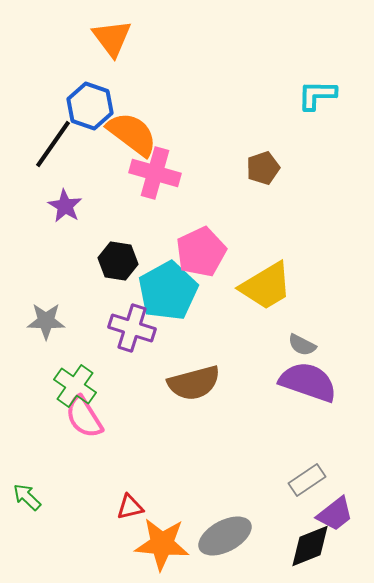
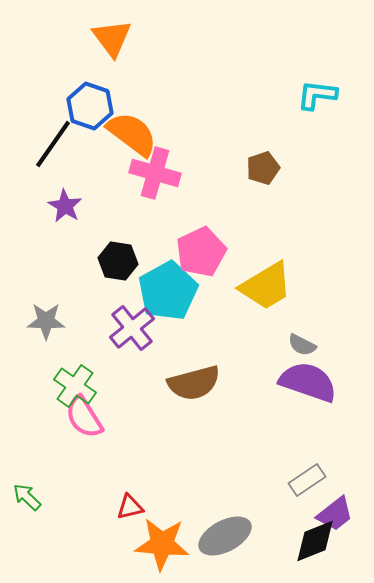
cyan L-shape: rotated 6 degrees clockwise
purple cross: rotated 33 degrees clockwise
black diamond: moved 5 px right, 5 px up
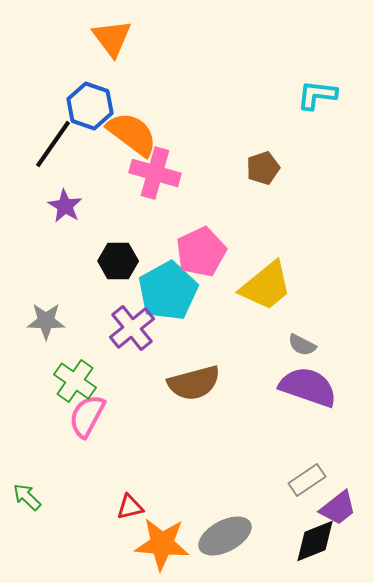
black hexagon: rotated 9 degrees counterclockwise
yellow trapezoid: rotated 8 degrees counterclockwise
purple semicircle: moved 5 px down
green cross: moved 5 px up
pink semicircle: moved 3 px right, 1 px up; rotated 60 degrees clockwise
purple trapezoid: moved 3 px right, 6 px up
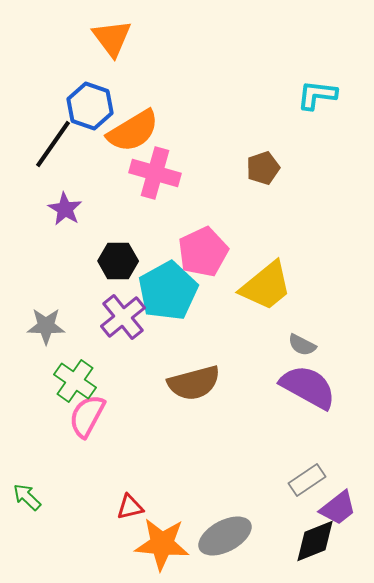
orange semicircle: moved 1 px right, 3 px up; rotated 112 degrees clockwise
purple star: moved 3 px down
pink pentagon: moved 2 px right
gray star: moved 5 px down
purple cross: moved 9 px left, 11 px up
purple semicircle: rotated 10 degrees clockwise
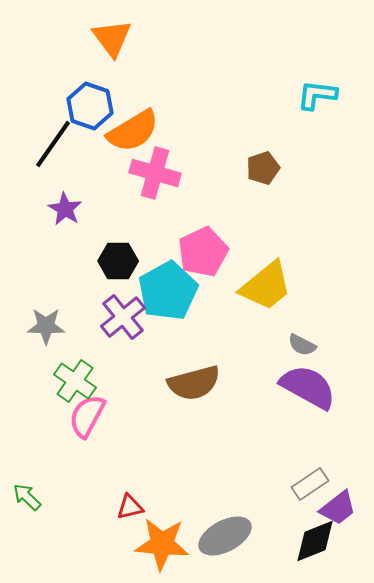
gray rectangle: moved 3 px right, 4 px down
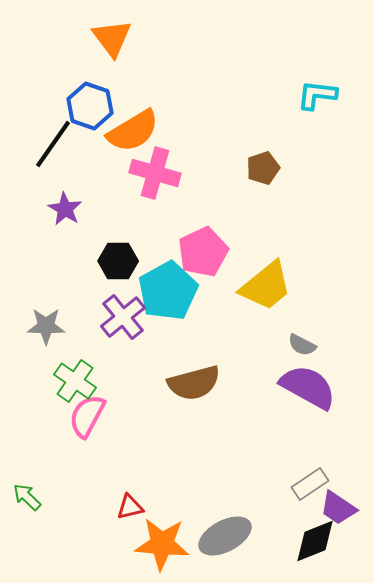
purple trapezoid: rotated 72 degrees clockwise
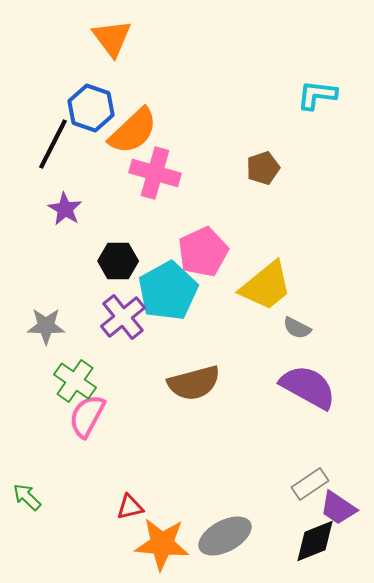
blue hexagon: moved 1 px right, 2 px down
orange semicircle: rotated 12 degrees counterclockwise
black line: rotated 8 degrees counterclockwise
gray semicircle: moved 5 px left, 17 px up
